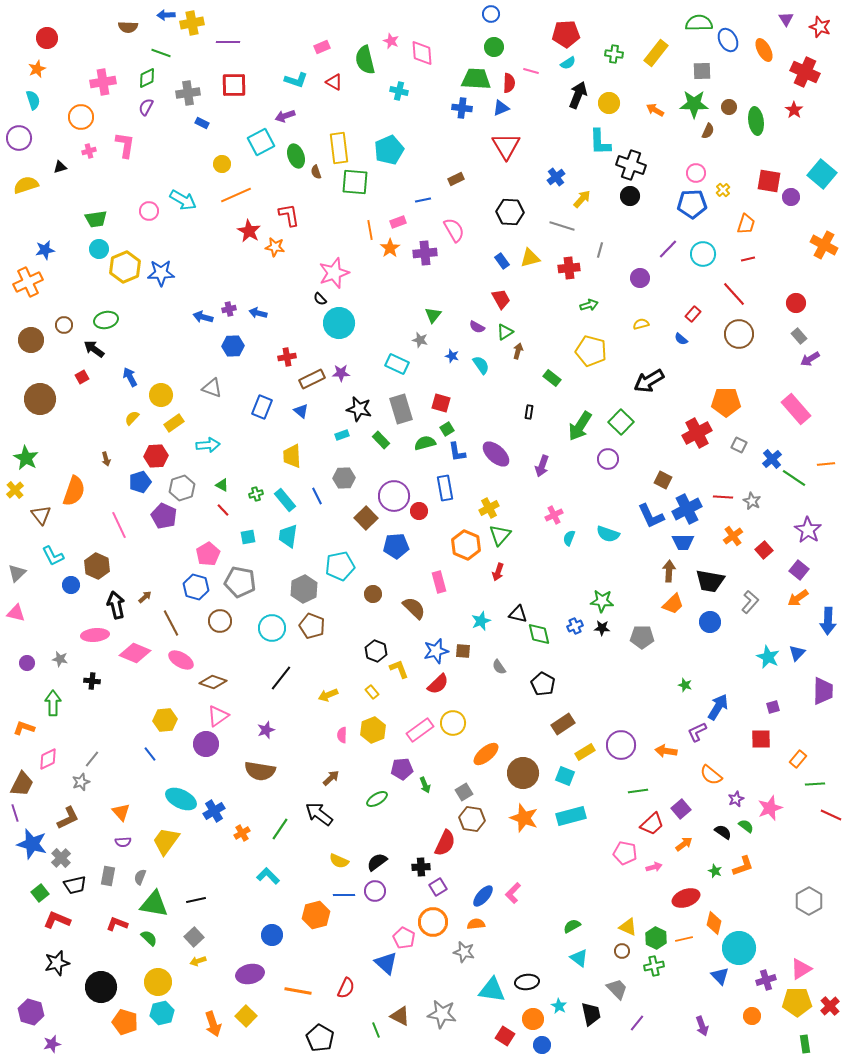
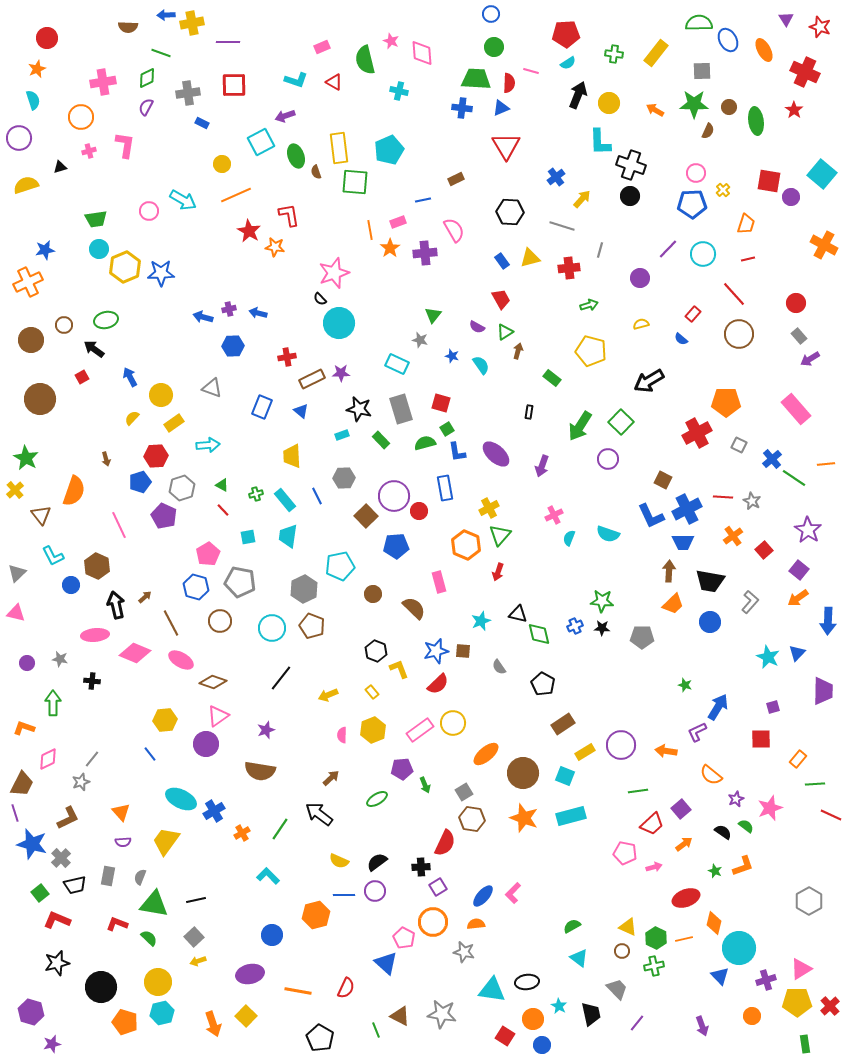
brown square at (366, 518): moved 2 px up
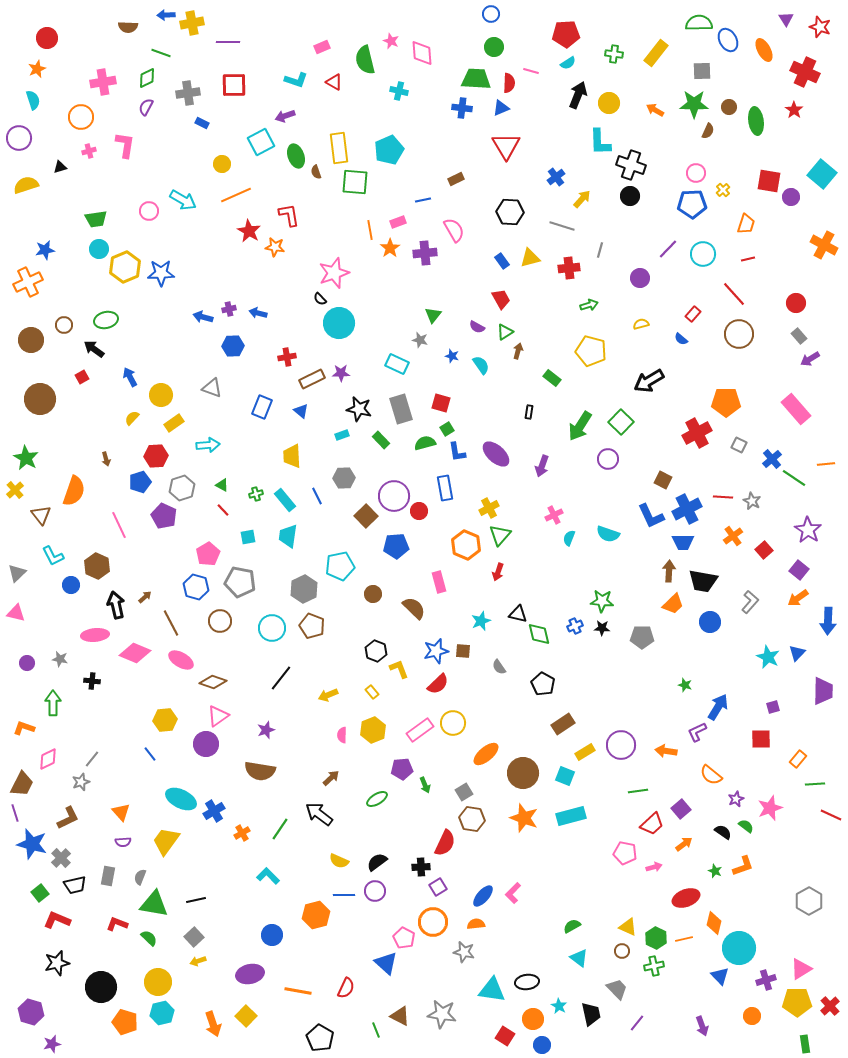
black trapezoid at (710, 581): moved 7 px left
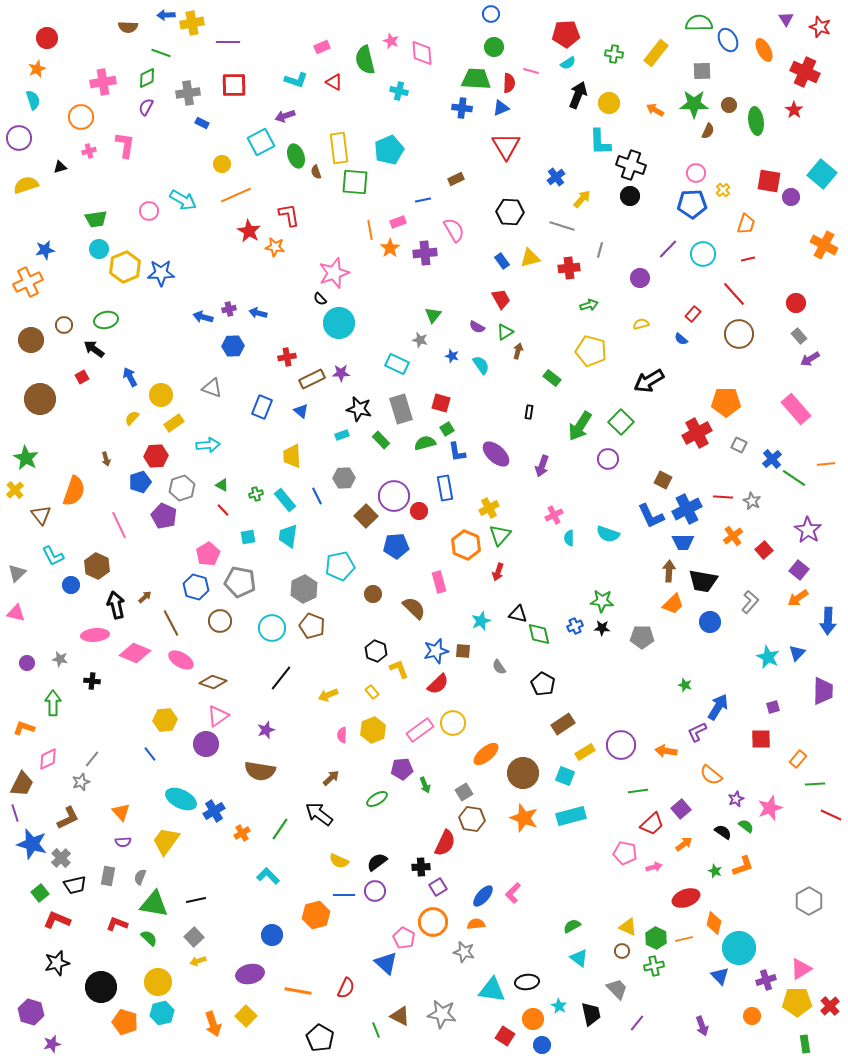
brown circle at (729, 107): moved 2 px up
cyan semicircle at (569, 538): rotated 21 degrees counterclockwise
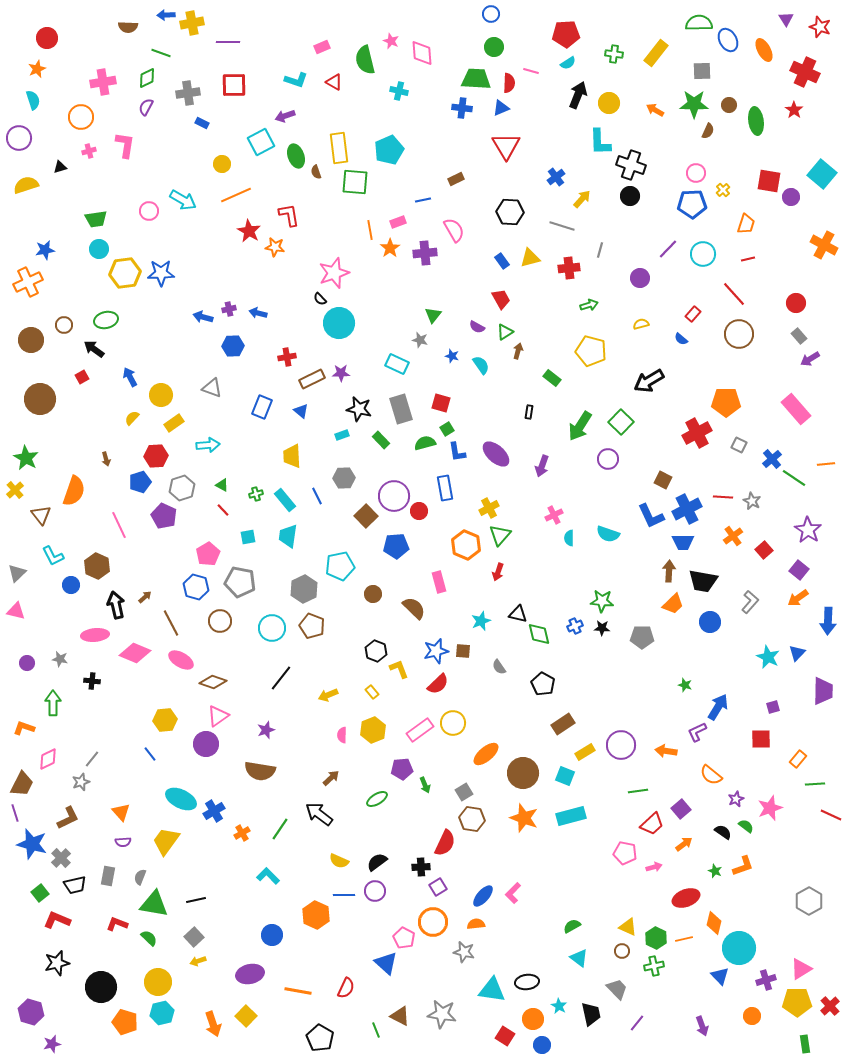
yellow hexagon at (125, 267): moved 6 px down; rotated 16 degrees clockwise
pink triangle at (16, 613): moved 2 px up
orange hexagon at (316, 915): rotated 20 degrees counterclockwise
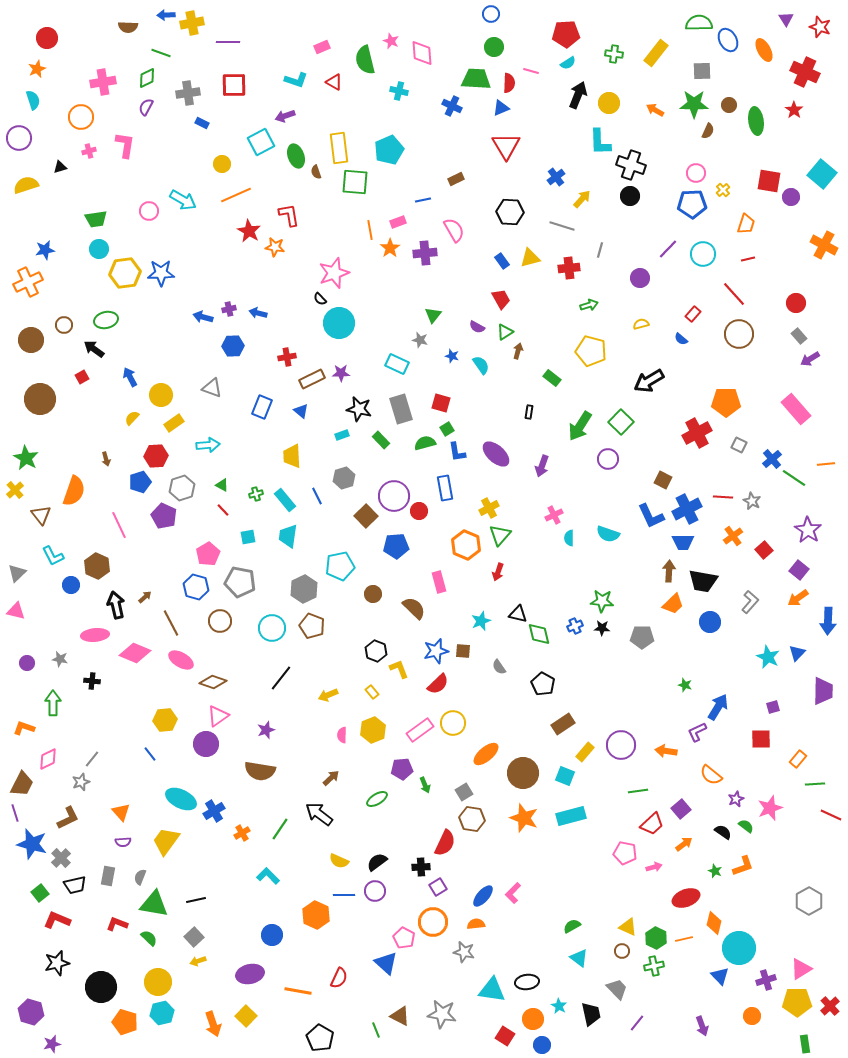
blue cross at (462, 108): moved 10 px left, 2 px up; rotated 18 degrees clockwise
gray hexagon at (344, 478): rotated 15 degrees counterclockwise
yellow rectangle at (585, 752): rotated 18 degrees counterclockwise
red semicircle at (346, 988): moved 7 px left, 10 px up
